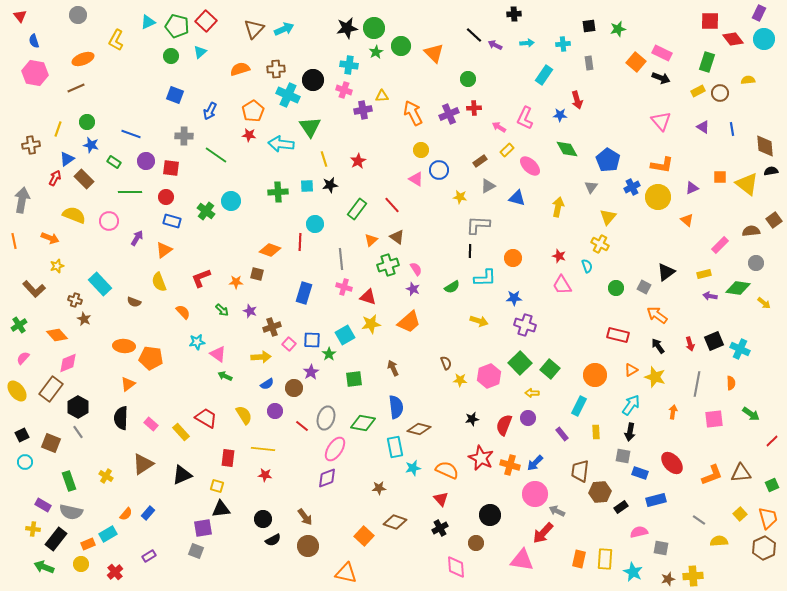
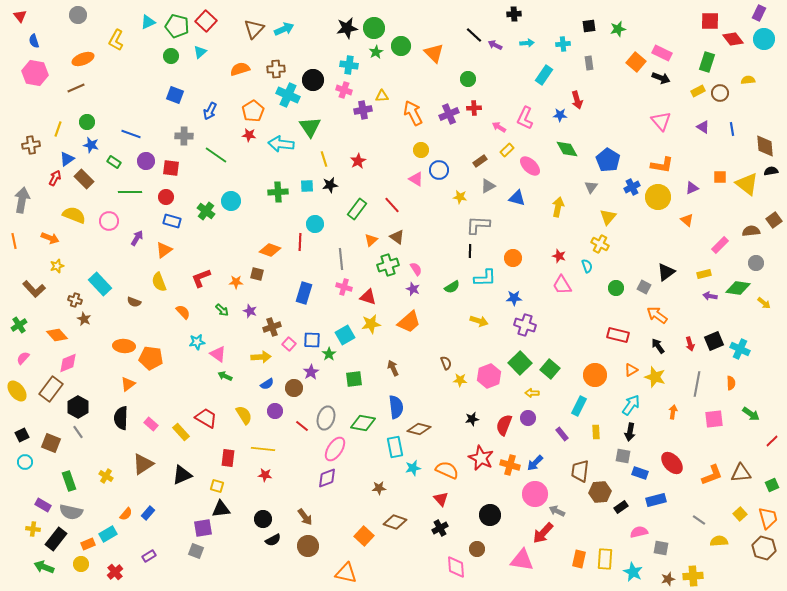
brown circle at (476, 543): moved 1 px right, 6 px down
brown hexagon at (764, 548): rotated 20 degrees counterclockwise
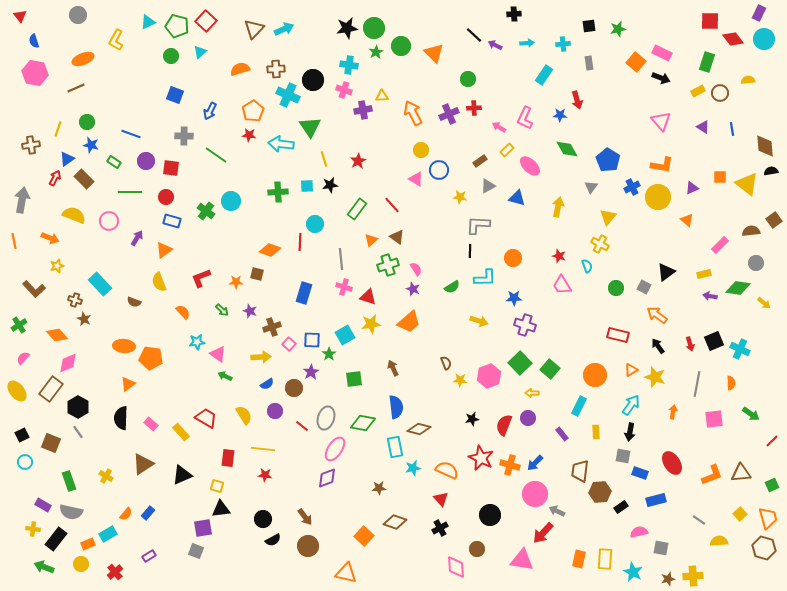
red ellipse at (672, 463): rotated 10 degrees clockwise
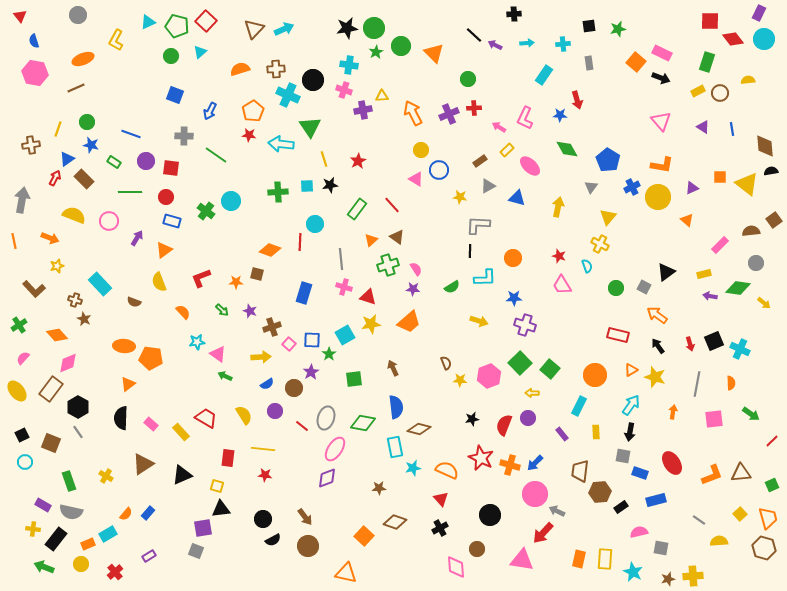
purple star at (413, 289): rotated 16 degrees counterclockwise
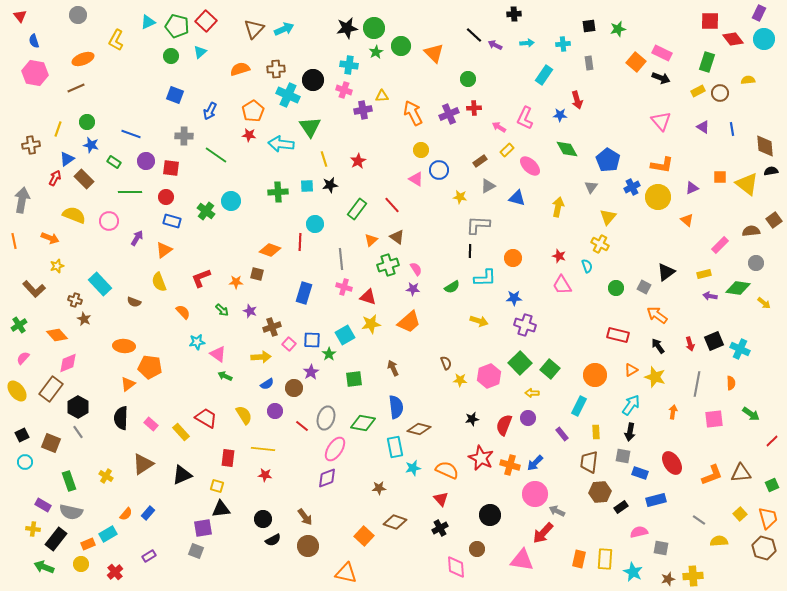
orange pentagon at (151, 358): moved 1 px left, 9 px down
brown trapezoid at (580, 471): moved 9 px right, 9 px up
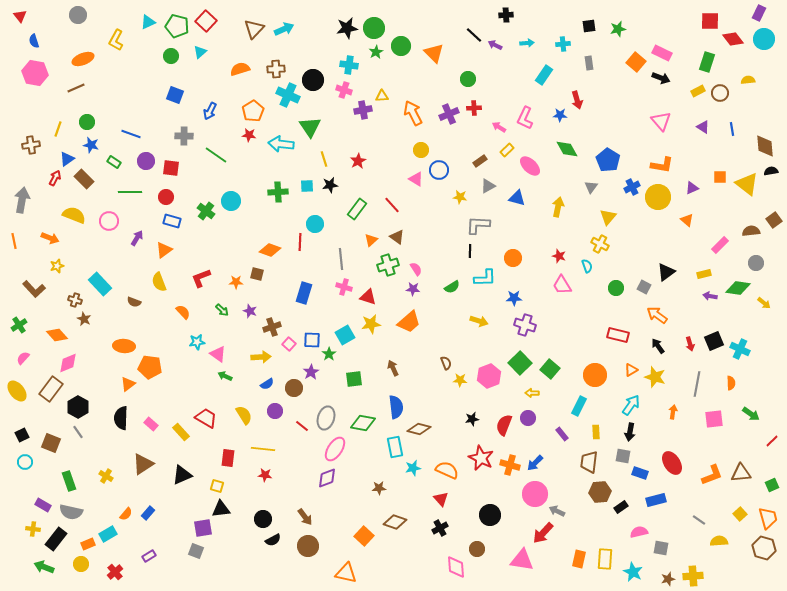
black cross at (514, 14): moved 8 px left, 1 px down
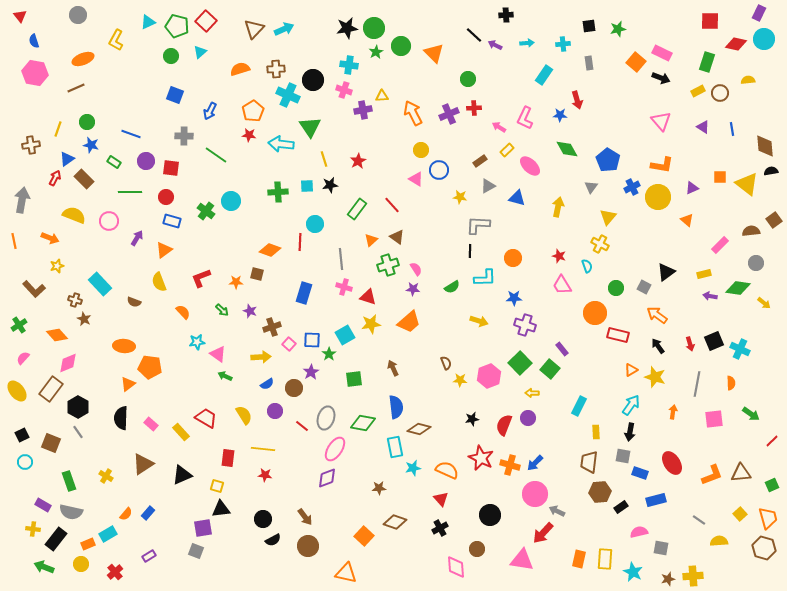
red diamond at (733, 39): moved 3 px right, 5 px down; rotated 40 degrees counterclockwise
orange circle at (595, 375): moved 62 px up
purple rectangle at (562, 434): moved 85 px up
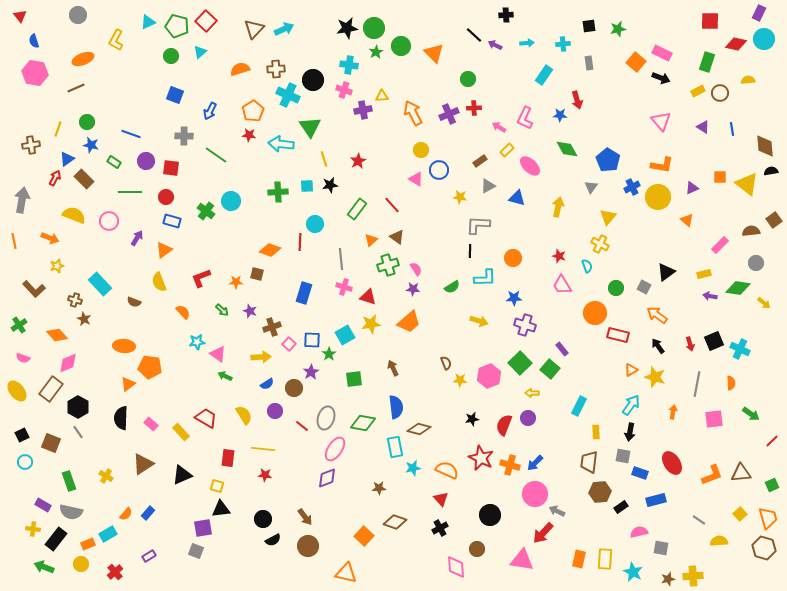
pink semicircle at (23, 358): rotated 112 degrees counterclockwise
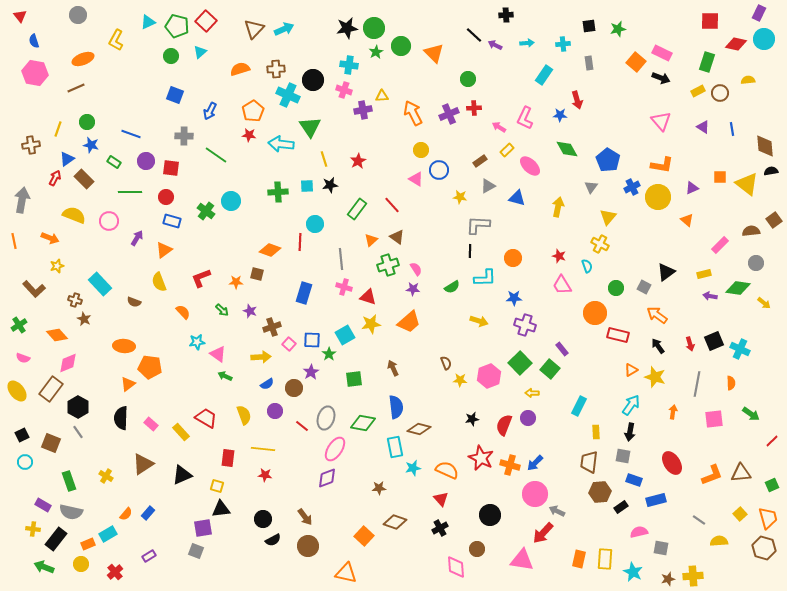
yellow semicircle at (244, 415): rotated 12 degrees clockwise
blue rectangle at (640, 473): moved 6 px left, 7 px down
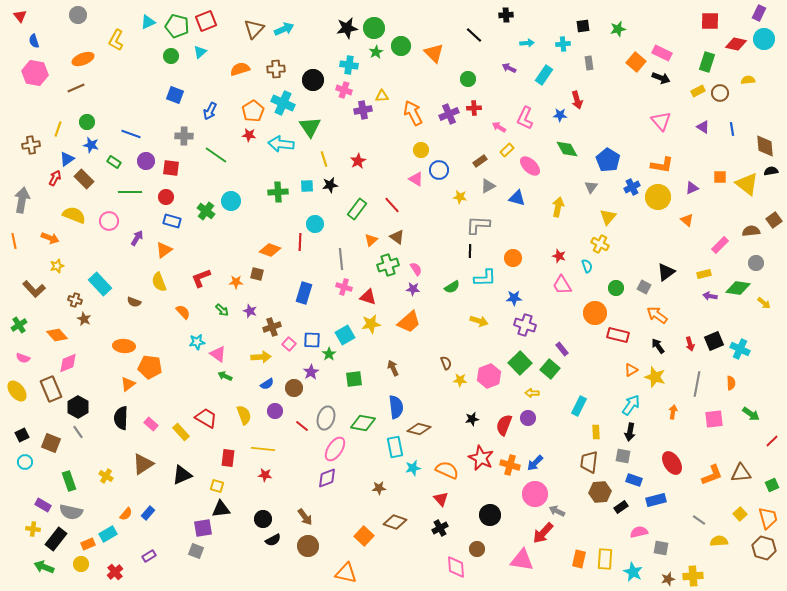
red square at (206, 21): rotated 25 degrees clockwise
black square at (589, 26): moved 6 px left
purple arrow at (495, 45): moved 14 px right, 23 px down
cyan cross at (288, 95): moved 5 px left, 8 px down
brown rectangle at (51, 389): rotated 60 degrees counterclockwise
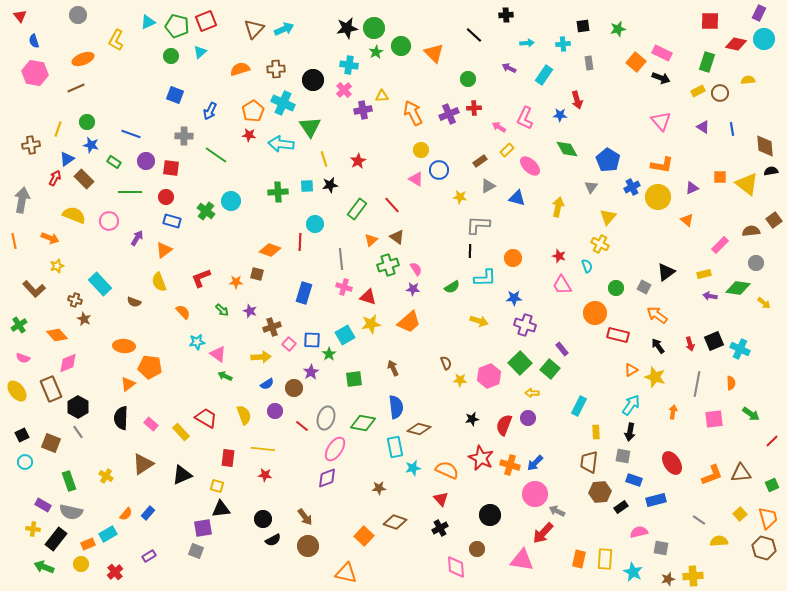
pink cross at (344, 90): rotated 28 degrees clockwise
